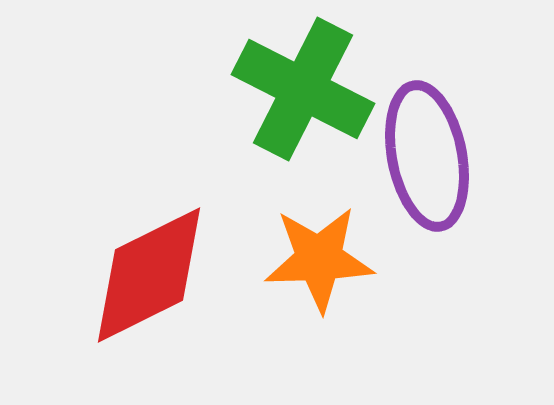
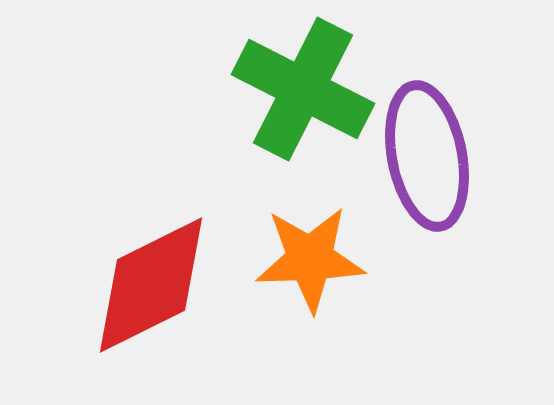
orange star: moved 9 px left
red diamond: moved 2 px right, 10 px down
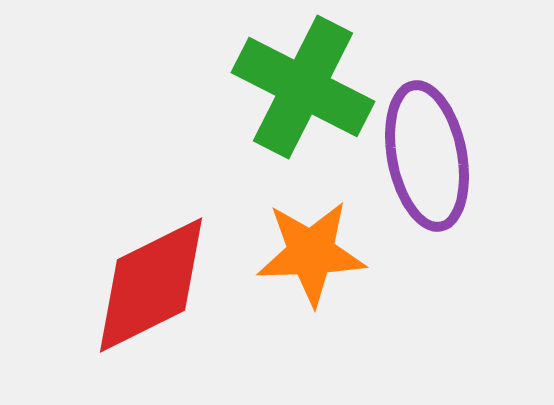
green cross: moved 2 px up
orange star: moved 1 px right, 6 px up
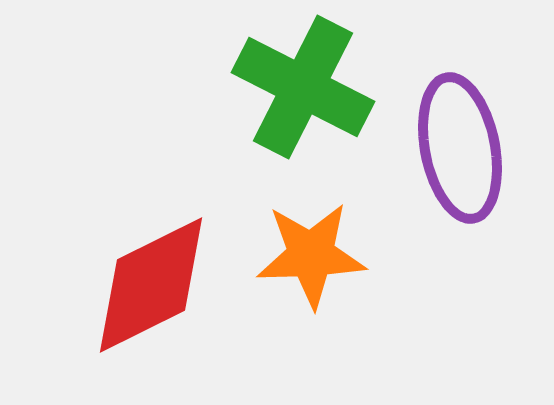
purple ellipse: moved 33 px right, 8 px up
orange star: moved 2 px down
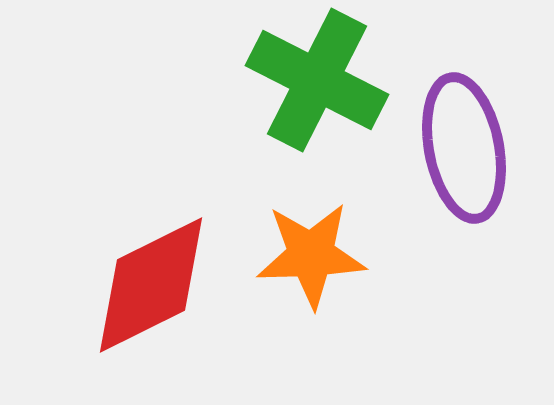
green cross: moved 14 px right, 7 px up
purple ellipse: moved 4 px right
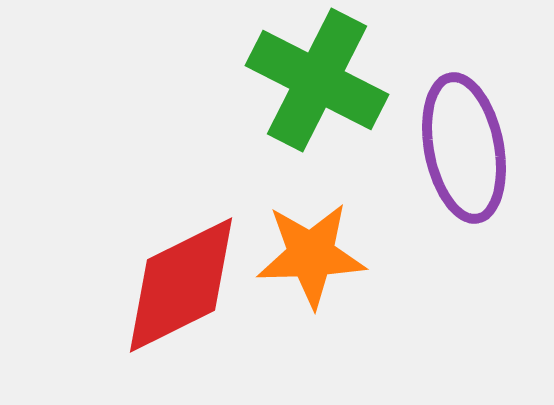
red diamond: moved 30 px right
